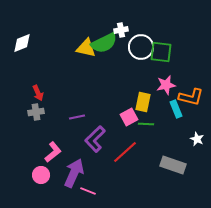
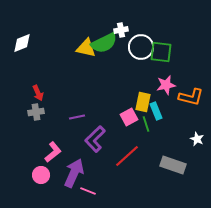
cyan rectangle: moved 20 px left, 2 px down
green line: rotated 70 degrees clockwise
red line: moved 2 px right, 4 px down
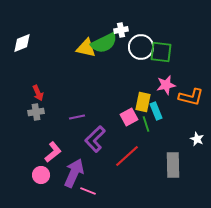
gray rectangle: rotated 70 degrees clockwise
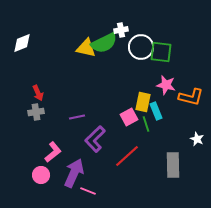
pink star: rotated 24 degrees clockwise
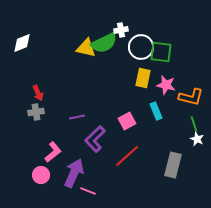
yellow rectangle: moved 24 px up
pink square: moved 2 px left, 4 px down
green line: moved 48 px right
gray rectangle: rotated 15 degrees clockwise
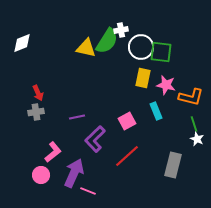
green semicircle: moved 3 px right, 2 px up; rotated 32 degrees counterclockwise
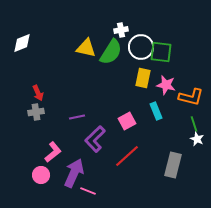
green semicircle: moved 4 px right, 11 px down
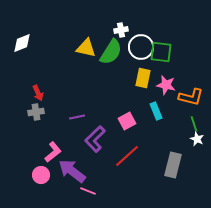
purple arrow: moved 2 px left, 2 px up; rotated 76 degrees counterclockwise
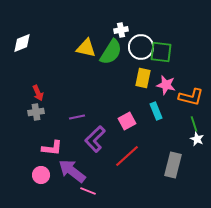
pink L-shape: moved 1 px left, 4 px up; rotated 45 degrees clockwise
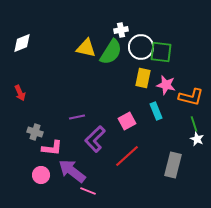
red arrow: moved 18 px left
gray cross: moved 1 px left, 20 px down; rotated 28 degrees clockwise
